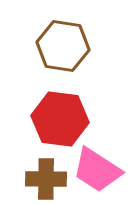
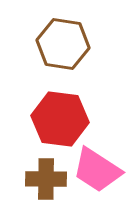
brown hexagon: moved 2 px up
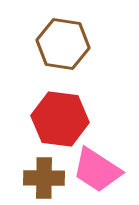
brown cross: moved 2 px left, 1 px up
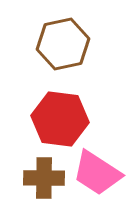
brown hexagon: rotated 21 degrees counterclockwise
pink trapezoid: moved 3 px down
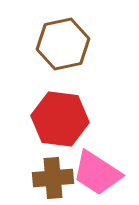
brown cross: moved 9 px right; rotated 6 degrees counterclockwise
